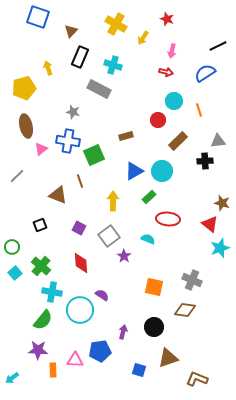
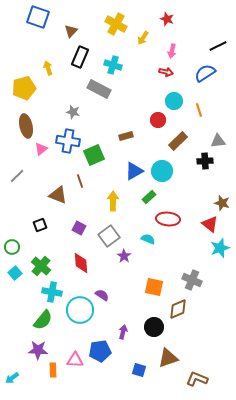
brown diamond at (185, 310): moved 7 px left, 1 px up; rotated 30 degrees counterclockwise
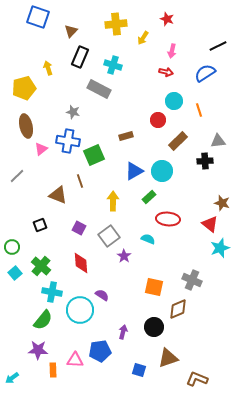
yellow cross at (116, 24): rotated 35 degrees counterclockwise
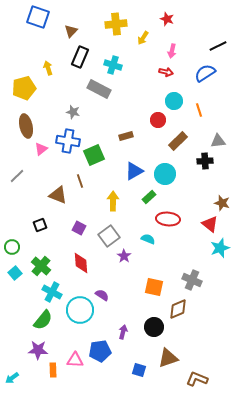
cyan circle at (162, 171): moved 3 px right, 3 px down
cyan cross at (52, 292): rotated 18 degrees clockwise
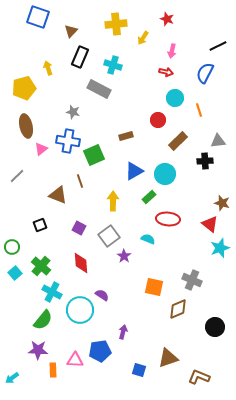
blue semicircle at (205, 73): rotated 30 degrees counterclockwise
cyan circle at (174, 101): moved 1 px right, 3 px up
black circle at (154, 327): moved 61 px right
brown L-shape at (197, 379): moved 2 px right, 2 px up
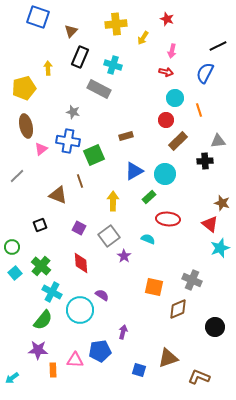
yellow arrow at (48, 68): rotated 16 degrees clockwise
red circle at (158, 120): moved 8 px right
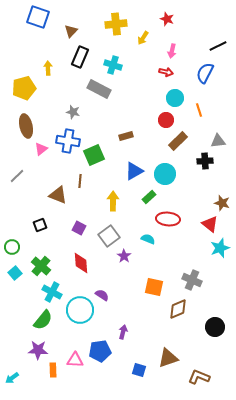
brown line at (80, 181): rotated 24 degrees clockwise
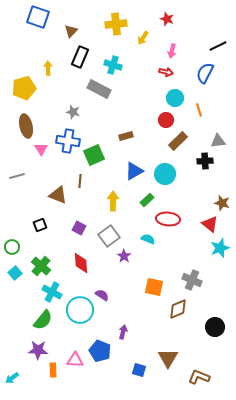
pink triangle at (41, 149): rotated 24 degrees counterclockwise
gray line at (17, 176): rotated 28 degrees clockwise
green rectangle at (149, 197): moved 2 px left, 3 px down
blue pentagon at (100, 351): rotated 30 degrees clockwise
brown triangle at (168, 358): rotated 40 degrees counterclockwise
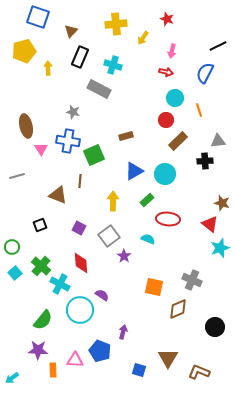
yellow pentagon at (24, 88): moved 37 px up
cyan cross at (52, 292): moved 8 px right, 8 px up
brown L-shape at (199, 377): moved 5 px up
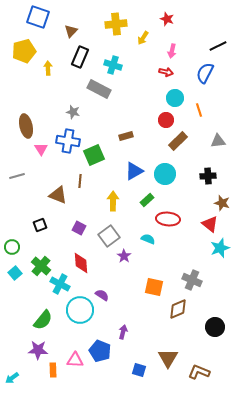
black cross at (205, 161): moved 3 px right, 15 px down
